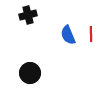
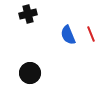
black cross: moved 1 px up
red line: rotated 21 degrees counterclockwise
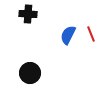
black cross: rotated 18 degrees clockwise
blue semicircle: rotated 48 degrees clockwise
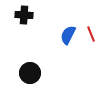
black cross: moved 4 px left, 1 px down
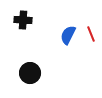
black cross: moved 1 px left, 5 px down
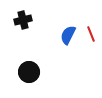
black cross: rotated 18 degrees counterclockwise
black circle: moved 1 px left, 1 px up
